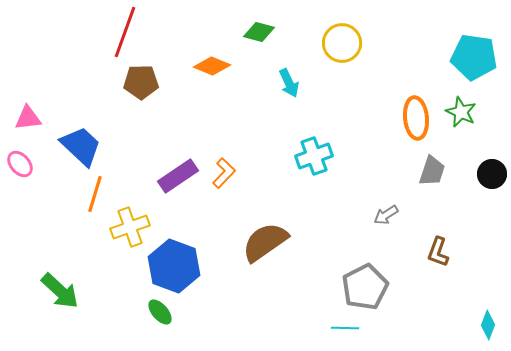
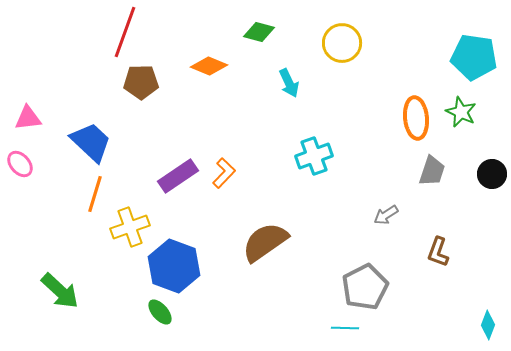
orange diamond: moved 3 px left
blue trapezoid: moved 10 px right, 4 px up
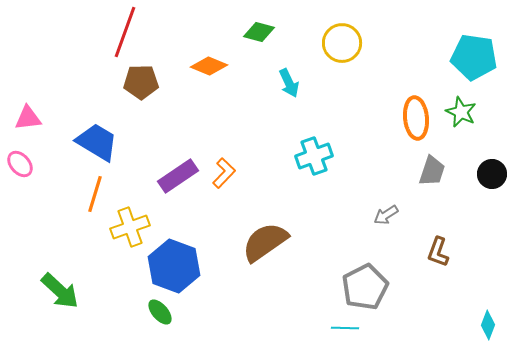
blue trapezoid: moved 6 px right; rotated 12 degrees counterclockwise
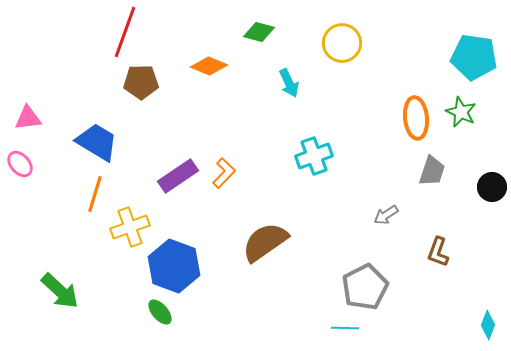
black circle: moved 13 px down
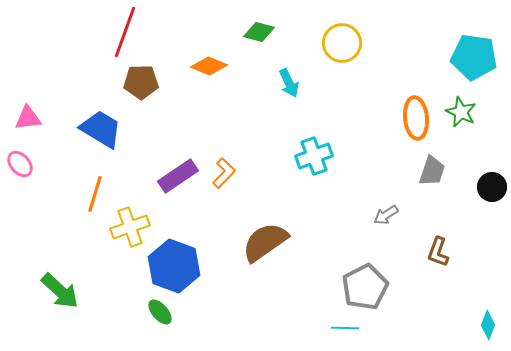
blue trapezoid: moved 4 px right, 13 px up
